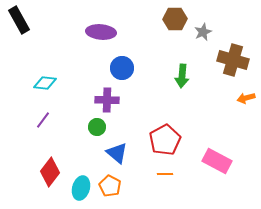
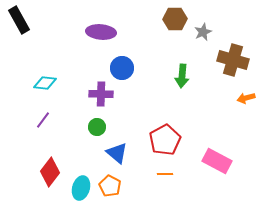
purple cross: moved 6 px left, 6 px up
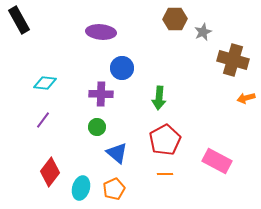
green arrow: moved 23 px left, 22 px down
orange pentagon: moved 4 px right, 3 px down; rotated 20 degrees clockwise
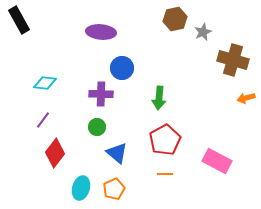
brown hexagon: rotated 10 degrees counterclockwise
red diamond: moved 5 px right, 19 px up
